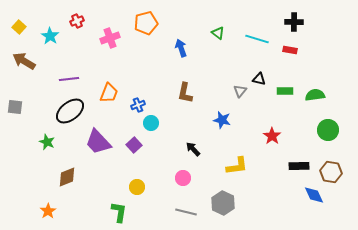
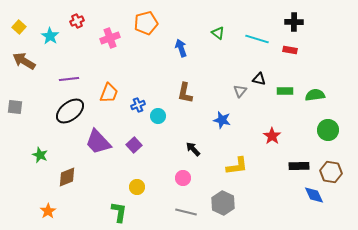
cyan circle: moved 7 px right, 7 px up
green star: moved 7 px left, 13 px down
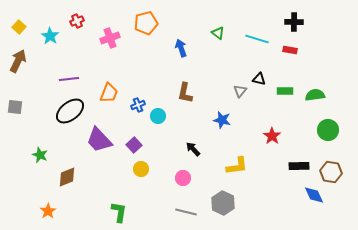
brown arrow: moved 6 px left; rotated 85 degrees clockwise
purple trapezoid: moved 1 px right, 2 px up
yellow circle: moved 4 px right, 18 px up
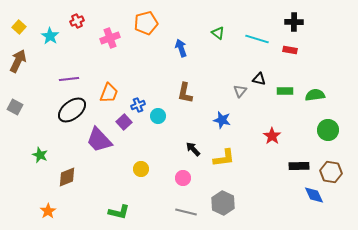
gray square: rotated 21 degrees clockwise
black ellipse: moved 2 px right, 1 px up
purple square: moved 10 px left, 23 px up
yellow L-shape: moved 13 px left, 8 px up
green L-shape: rotated 95 degrees clockwise
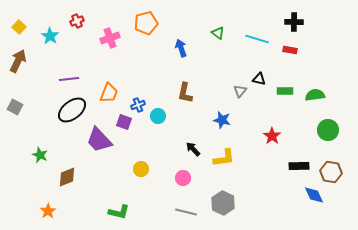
purple square: rotated 28 degrees counterclockwise
